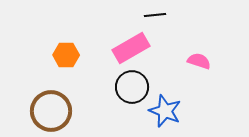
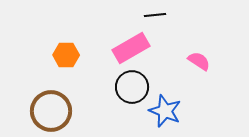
pink semicircle: rotated 15 degrees clockwise
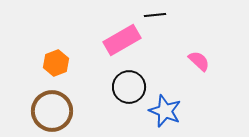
pink rectangle: moved 9 px left, 8 px up
orange hexagon: moved 10 px left, 8 px down; rotated 20 degrees counterclockwise
pink semicircle: rotated 10 degrees clockwise
black circle: moved 3 px left
brown circle: moved 1 px right
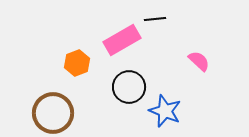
black line: moved 4 px down
orange hexagon: moved 21 px right
brown circle: moved 1 px right, 2 px down
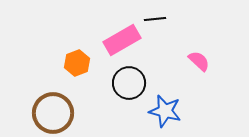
black circle: moved 4 px up
blue star: rotated 8 degrees counterclockwise
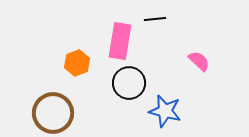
pink rectangle: moved 2 px left, 1 px down; rotated 51 degrees counterclockwise
